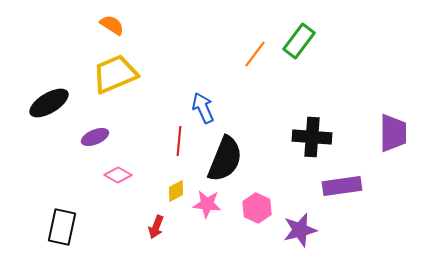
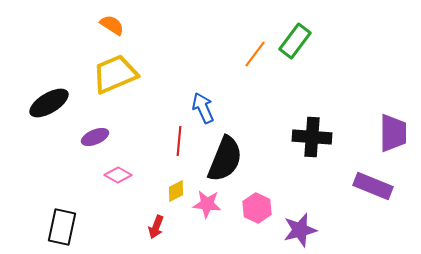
green rectangle: moved 4 px left
purple rectangle: moved 31 px right; rotated 30 degrees clockwise
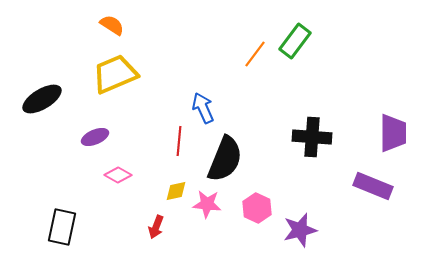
black ellipse: moved 7 px left, 4 px up
yellow diamond: rotated 15 degrees clockwise
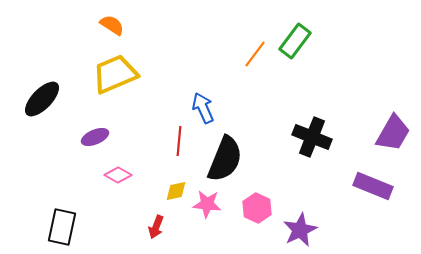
black ellipse: rotated 15 degrees counterclockwise
purple trapezoid: rotated 30 degrees clockwise
black cross: rotated 18 degrees clockwise
purple star: rotated 12 degrees counterclockwise
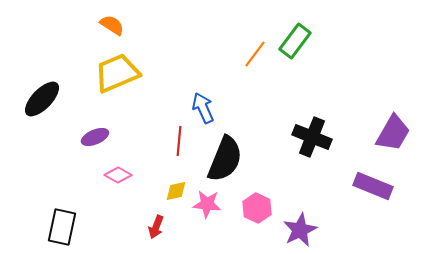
yellow trapezoid: moved 2 px right, 1 px up
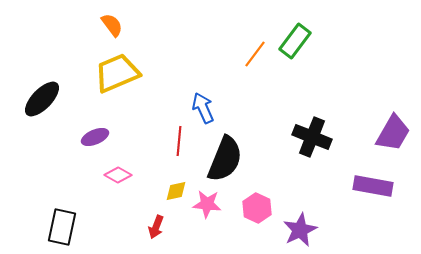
orange semicircle: rotated 20 degrees clockwise
purple rectangle: rotated 12 degrees counterclockwise
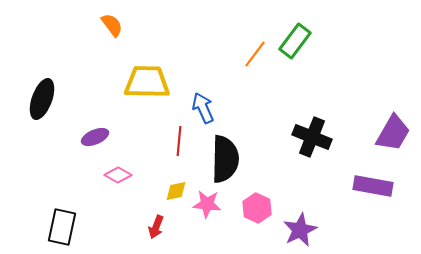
yellow trapezoid: moved 30 px right, 9 px down; rotated 24 degrees clockwise
black ellipse: rotated 24 degrees counterclockwise
black semicircle: rotated 21 degrees counterclockwise
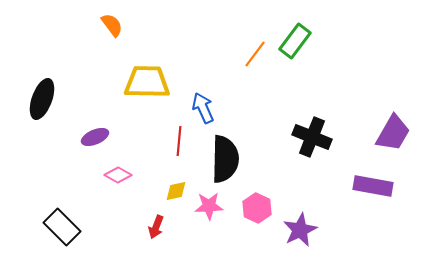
pink star: moved 2 px right, 2 px down; rotated 8 degrees counterclockwise
black rectangle: rotated 57 degrees counterclockwise
